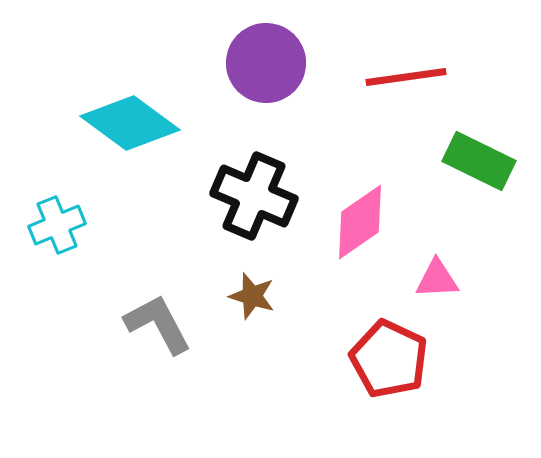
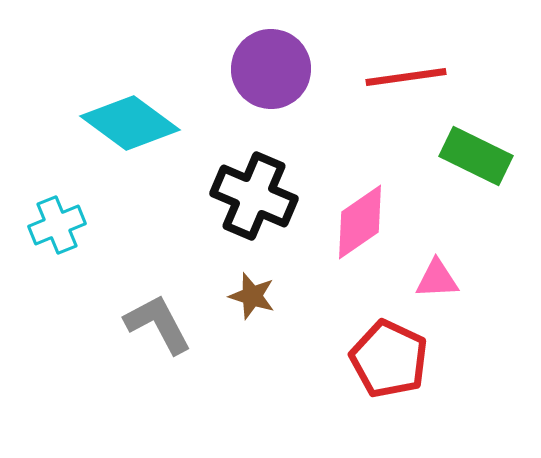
purple circle: moved 5 px right, 6 px down
green rectangle: moved 3 px left, 5 px up
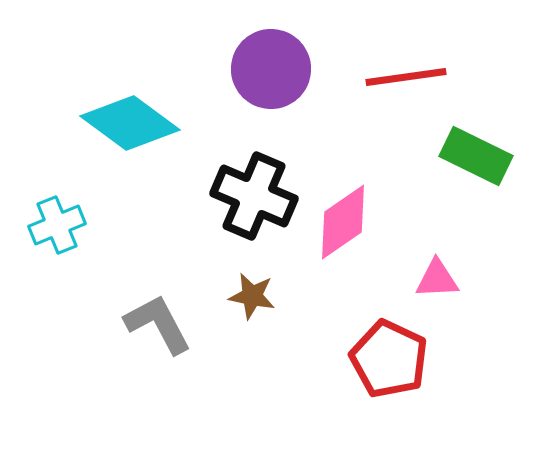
pink diamond: moved 17 px left
brown star: rotated 6 degrees counterclockwise
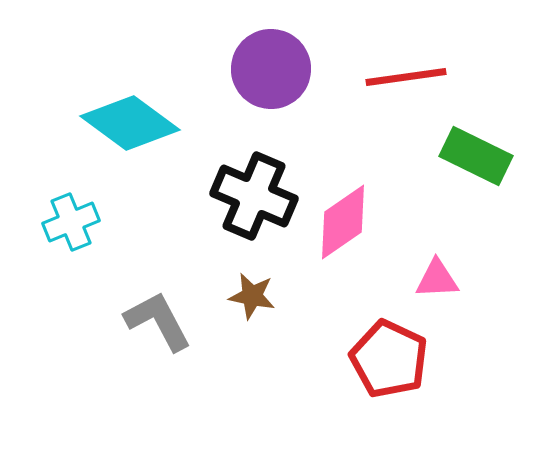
cyan cross: moved 14 px right, 3 px up
gray L-shape: moved 3 px up
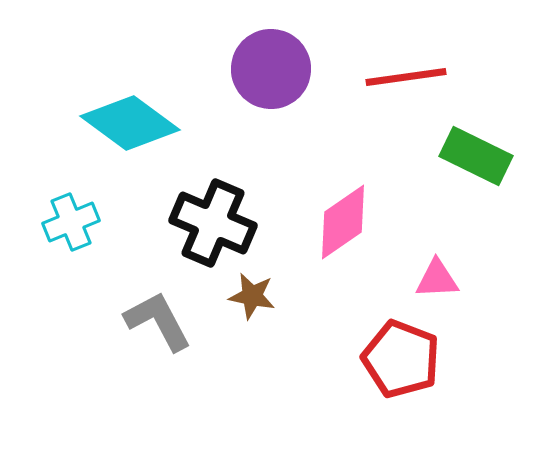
black cross: moved 41 px left, 27 px down
red pentagon: moved 12 px right; rotated 4 degrees counterclockwise
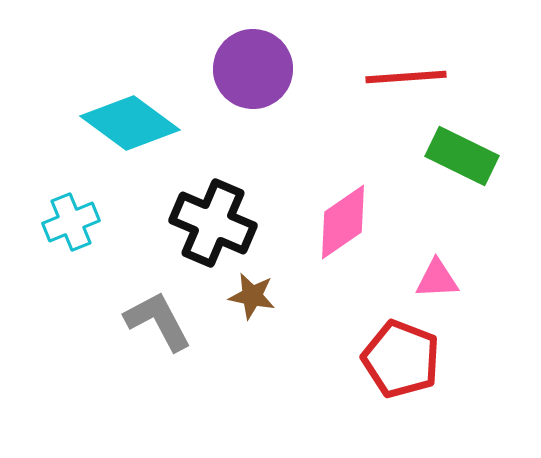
purple circle: moved 18 px left
red line: rotated 4 degrees clockwise
green rectangle: moved 14 px left
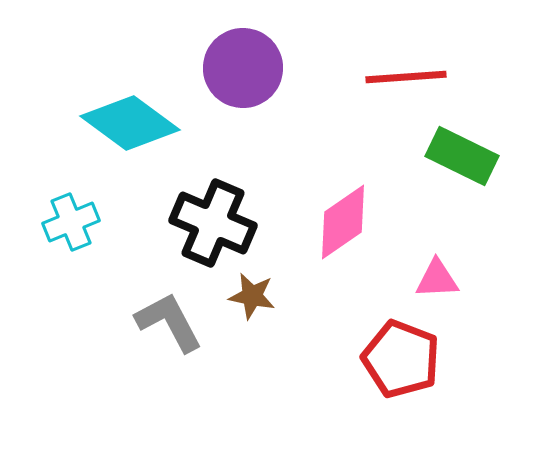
purple circle: moved 10 px left, 1 px up
gray L-shape: moved 11 px right, 1 px down
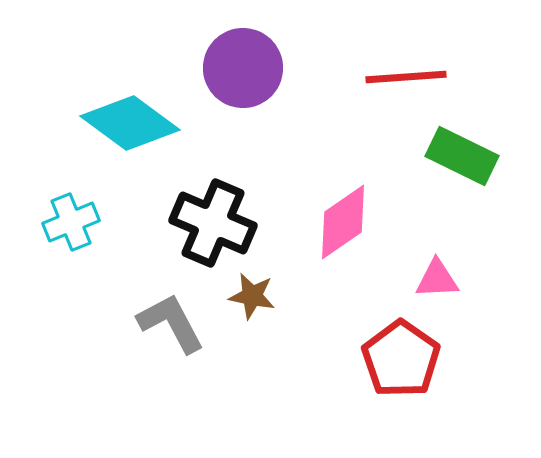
gray L-shape: moved 2 px right, 1 px down
red pentagon: rotated 14 degrees clockwise
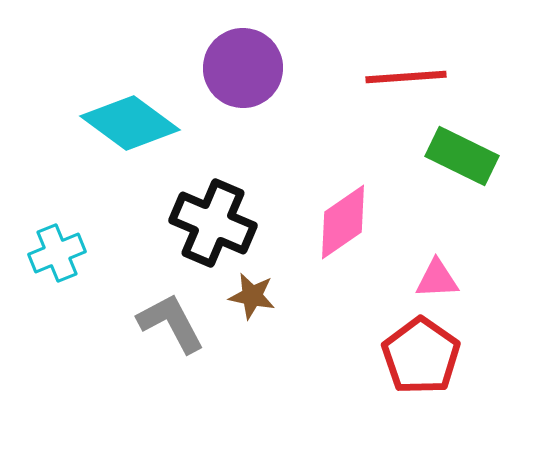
cyan cross: moved 14 px left, 31 px down
red pentagon: moved 20 px right, 3 px up
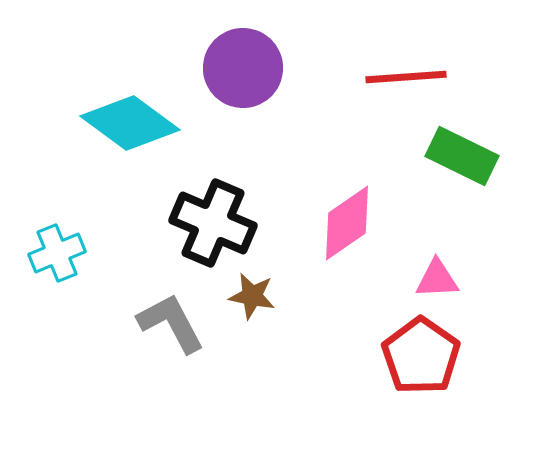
pink diamond: moved 4 px right, 1 px down
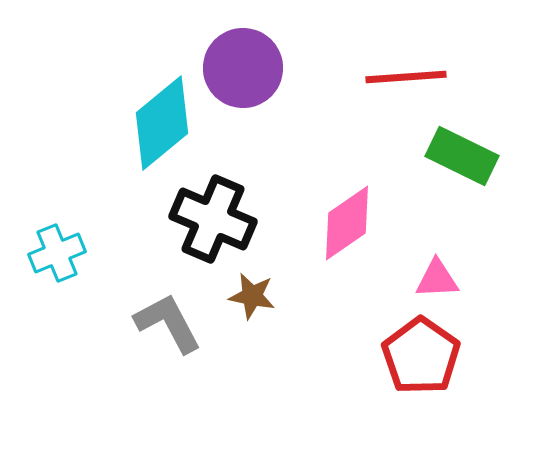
cyan diamond: moved 32 px right; rotated 76 degrees counterclockwise
black cross: moved 4 px up
gray L-shape: moved 3 px left
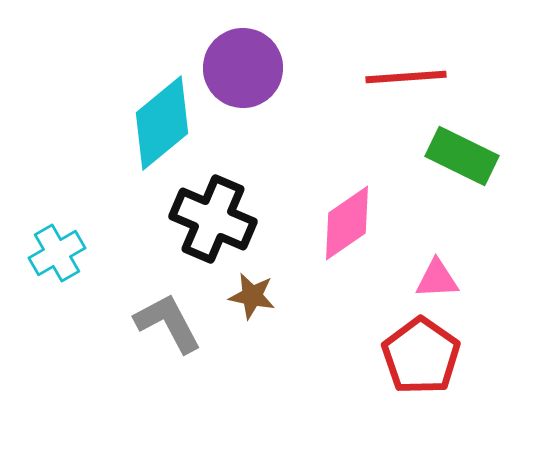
cyan cross: rotated 8 degrees counterclockwise
